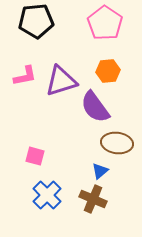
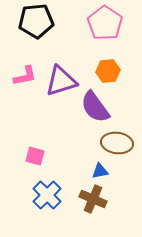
blue triangle: rotated 30 degrees clockwise
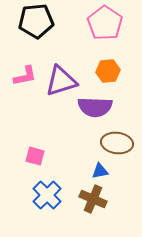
purple semicircle: rotated 52 degrees counterclockwise
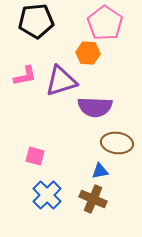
orange hexagon: moved 20 px left, 18 px up; rotated 10 degrees clockwise
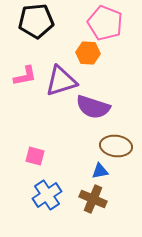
pink pentagon: rotated 12 degrees counterclockwise
purple semicircle: moved 2 px left; rotated 16 degrees clockwise
brown ellipse: moved 1 px left, 3 px down
blue cross: rotated 12 degrees clockwise
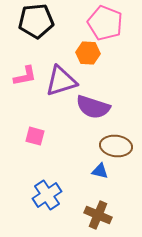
pink square: moved 20 px up
blue triangle: rotated 24 degrees clockwise
brown cross: moved 5 px right, 16 px down
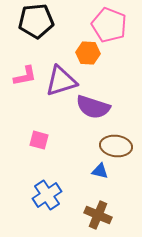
pink pentagon: moved 4 px right, 2 px down
pink square: moved 4 px right, 4 px down
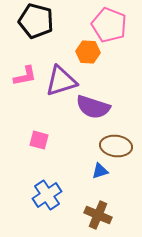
black pentagon: rotated 20 degrees clockwise
orange hexagon: moved 1 px up
blue triangle: rotated 30 degrees counterclockwise
